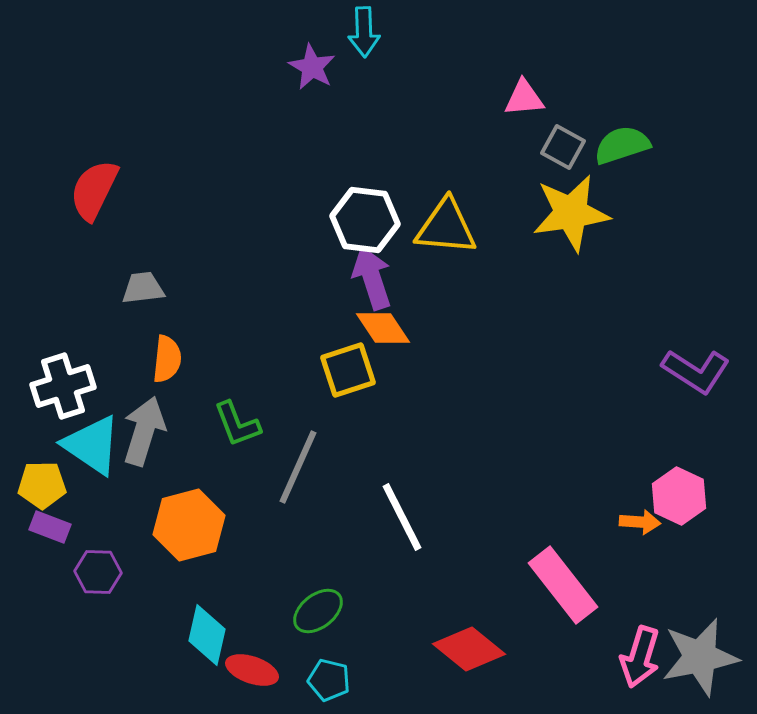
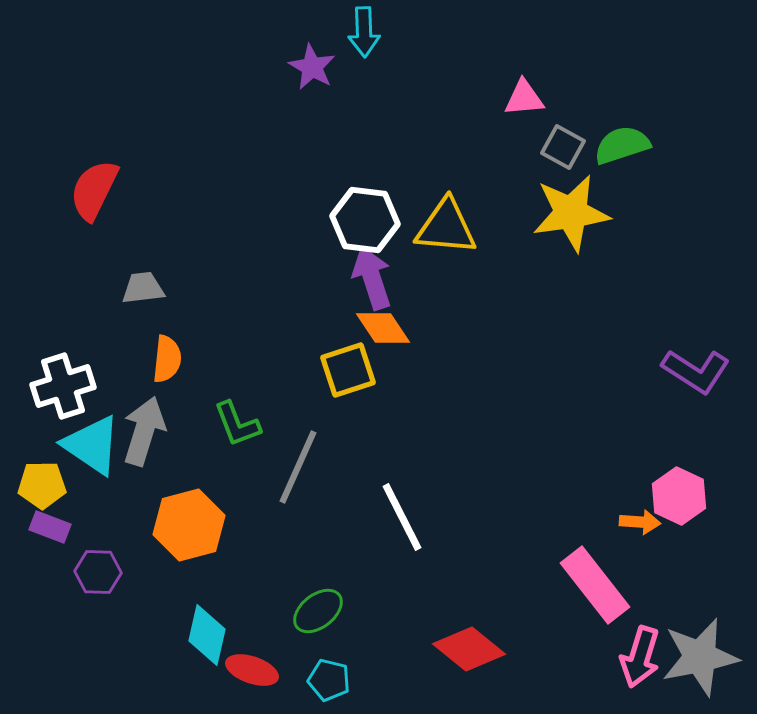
pink rectangle: moved 32 px right
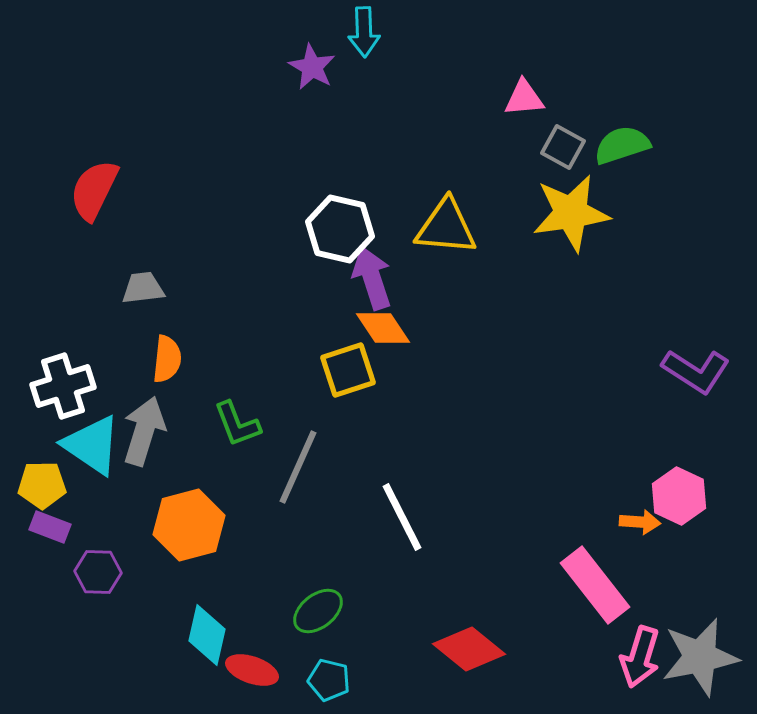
white hexagon: moved 25 px left, 9 px down; rotated 6 degrees clockwise
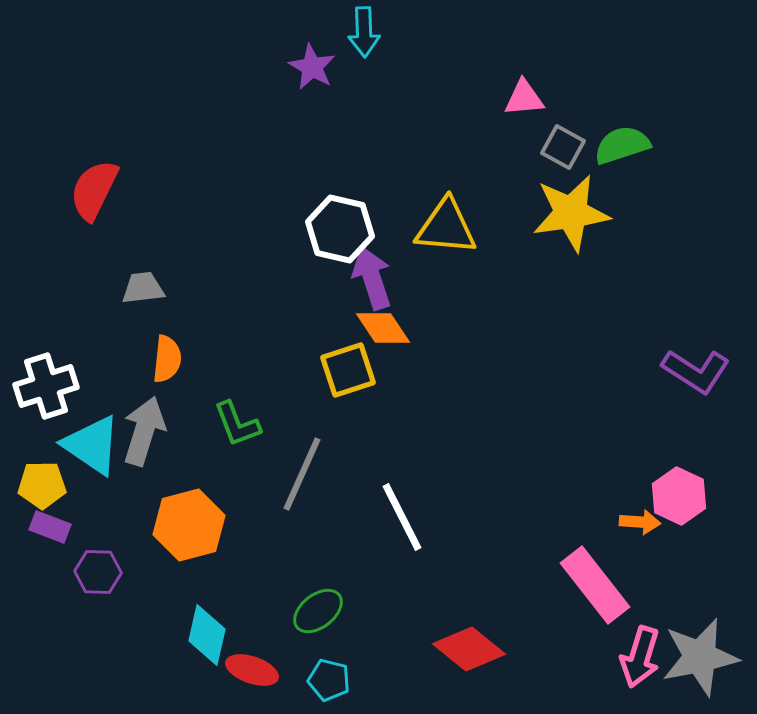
white cross: moved 17 px left
gray line: moved 4 px right, 7 px down
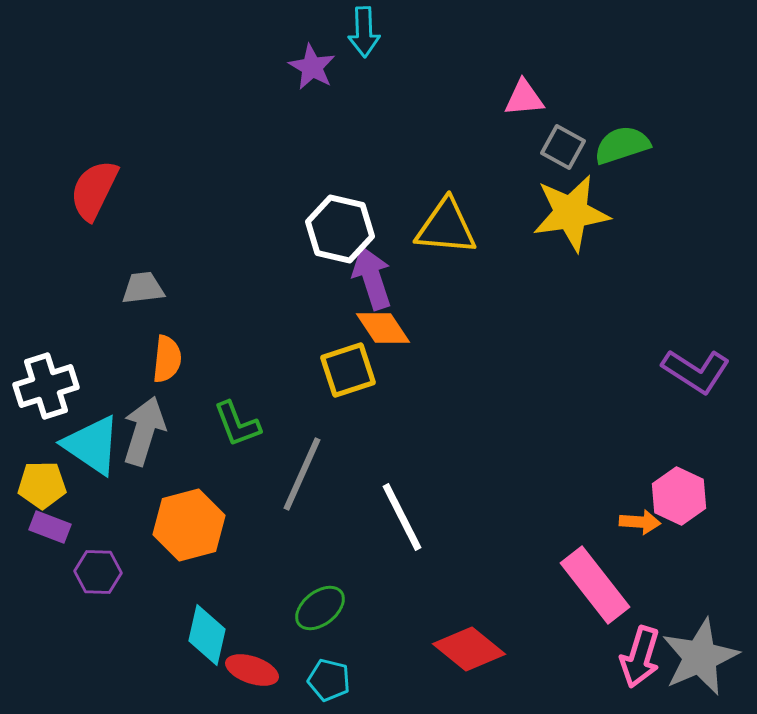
green ellipse: moved 2 px right, 3 px up
gray star: rotated 12 degrees counterclockwise
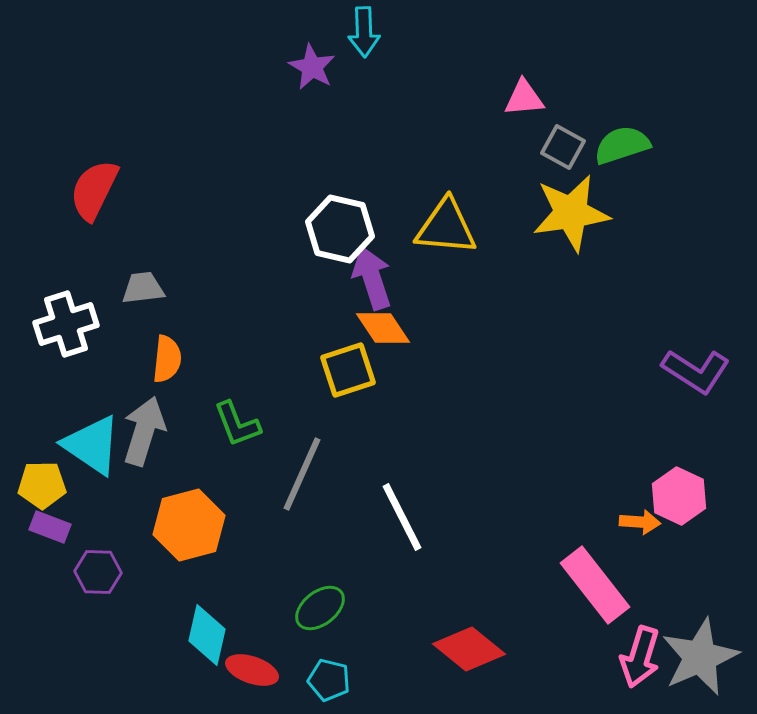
white cross: moved 20 px right, 62 px up
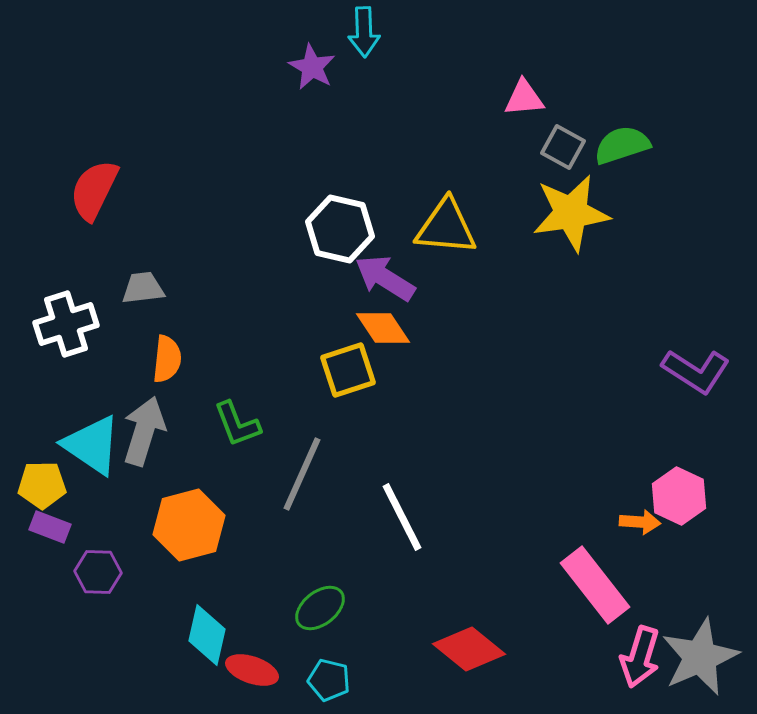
purple arrow: moved 13 px right; rotated 40 degrees counterclockwise
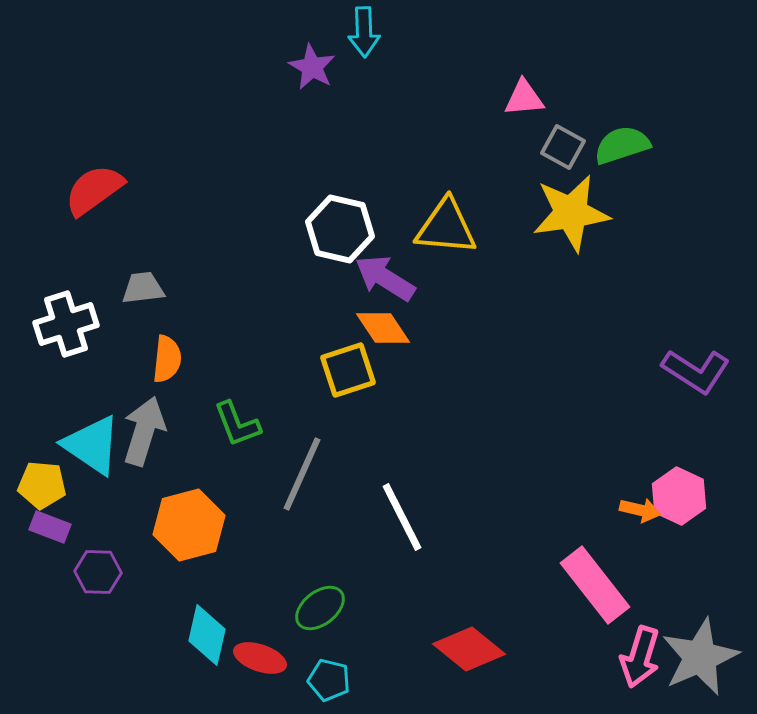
red semicircle: rotated 28 degrees clockwise
yellow pentagon: rotated 6 degrees clockwise
orange arrow: moved 12 px up; rotated 9 degrees clockwise
red ellipse: moved 8 px right, 12 px up
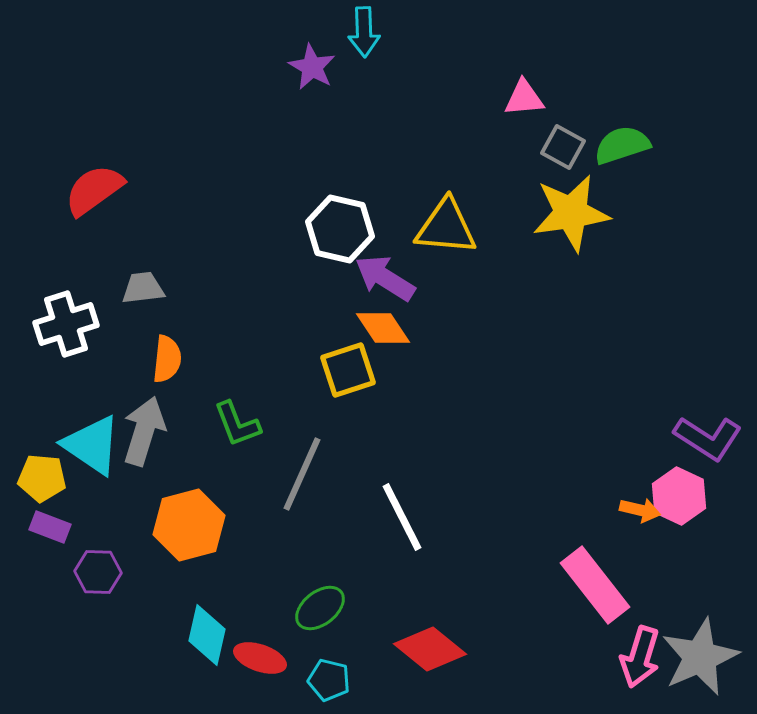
purple L-shape: moved 12 px right, 67 px down
yellow pentagon: moved 7 px up
red diamond: moved 39 px left
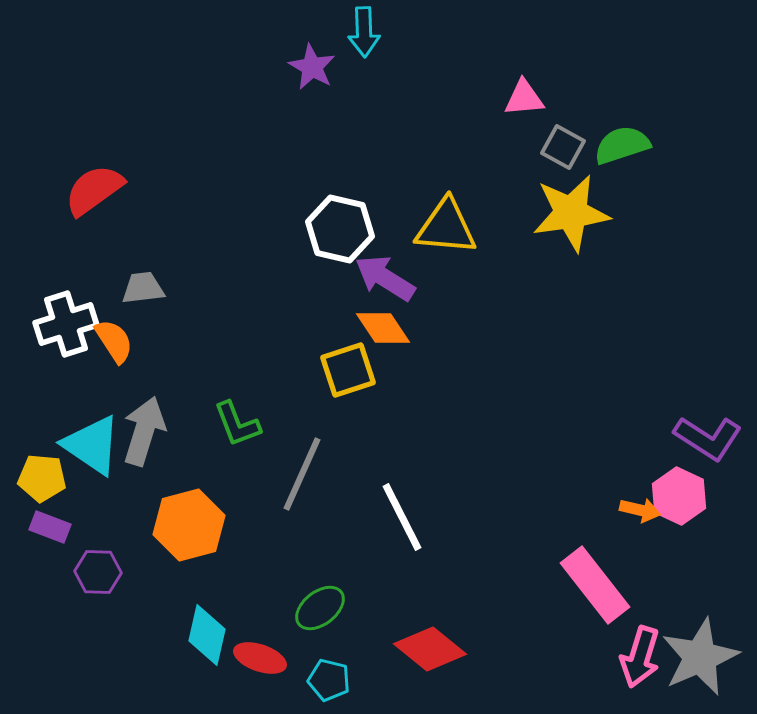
orange semicircle: moved 53 px left, 18 px up; rotated 39 degrees counterclockwise
